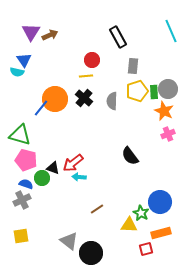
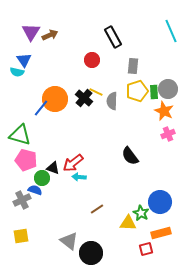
black rectangle: moved 5 px left
yellow line: moved 10 px right, 16 px down; rotated 32 degrees clockwise
blue semicircle: moved 9 px right, 6 px down
yellow triangle: moved 1 px left, 2 px up
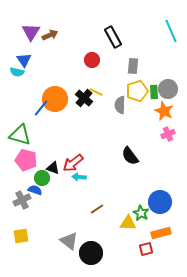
gray semicircle: moved 8 px right, 4 px down
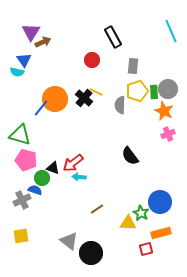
brown arrow: moved 7 px left, 7 px down
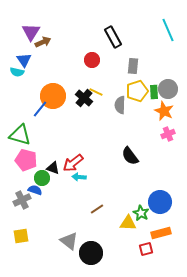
cyan line: moved 3 px left, 1 px up
orange circle: moved 2 px left, 3 px up
blue line: moved 1 px left, 1 px down
